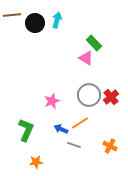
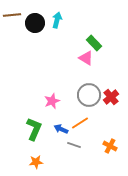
green L-shape: moved 8 px right, 1 px up
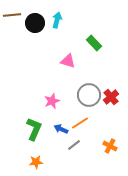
pink triangle: moved 18 px left, 3 px down; rotated 14 degrees counterclockwise
gray line: rotated 56 degrees counterclockwise
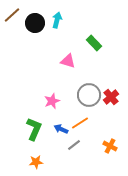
brown line: rotated 36 degrees counterclockwise
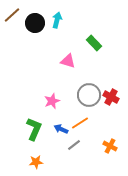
red cross: rotated 21 degrees counterclockwise
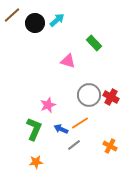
cyan arrow: rotated 35 degrees clockwise
pink star: moved 4 px left, 4 px down
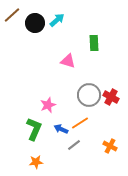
green rectangle: rotated 42 degrees clockwise
